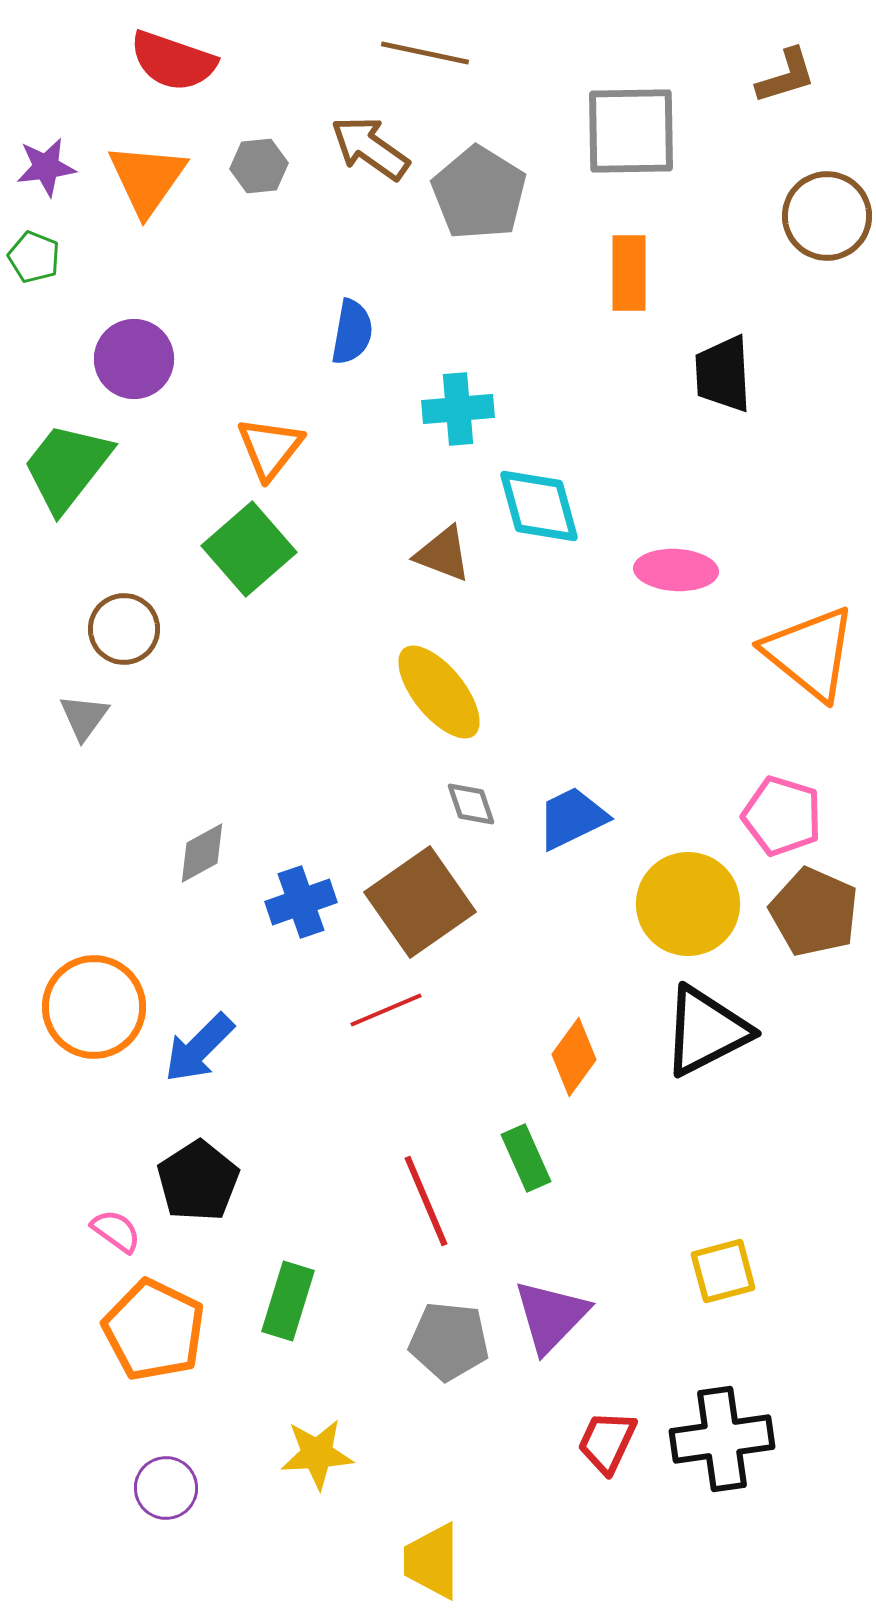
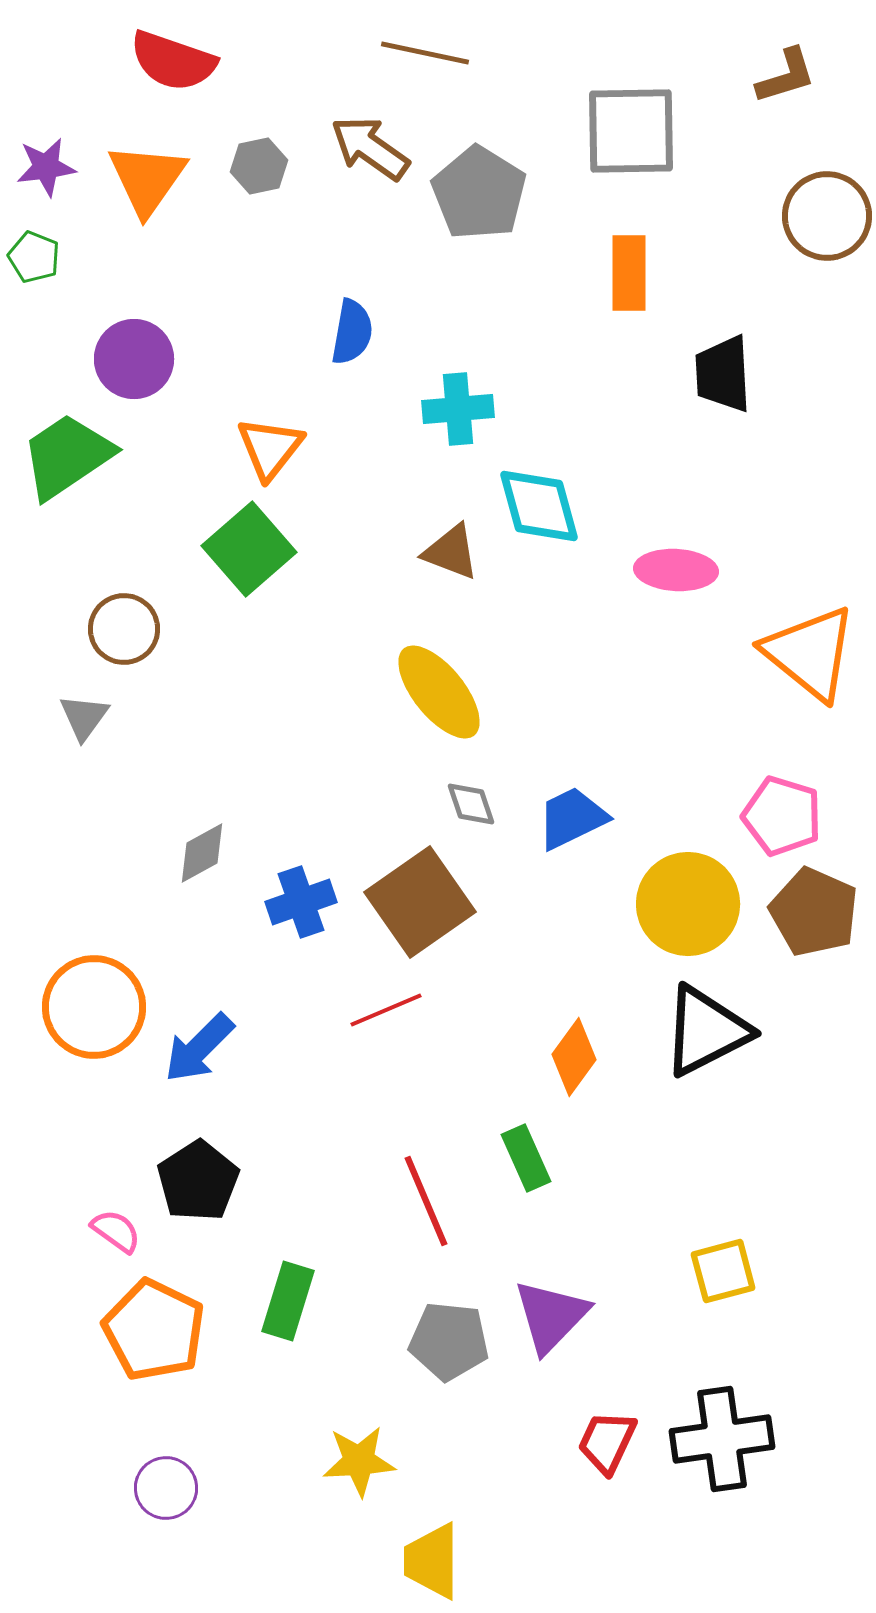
gray hexagon at (259, 166): rotated 6 degrees counterclockwise
green trapezoid at (67, 467): moved 11 px up; rotated 18 degrees clockwise
brown triangle at (443, 554): moved 8 px right, 2 px up
yellow star at (317, 1454): moved 42 px right, 7 px down
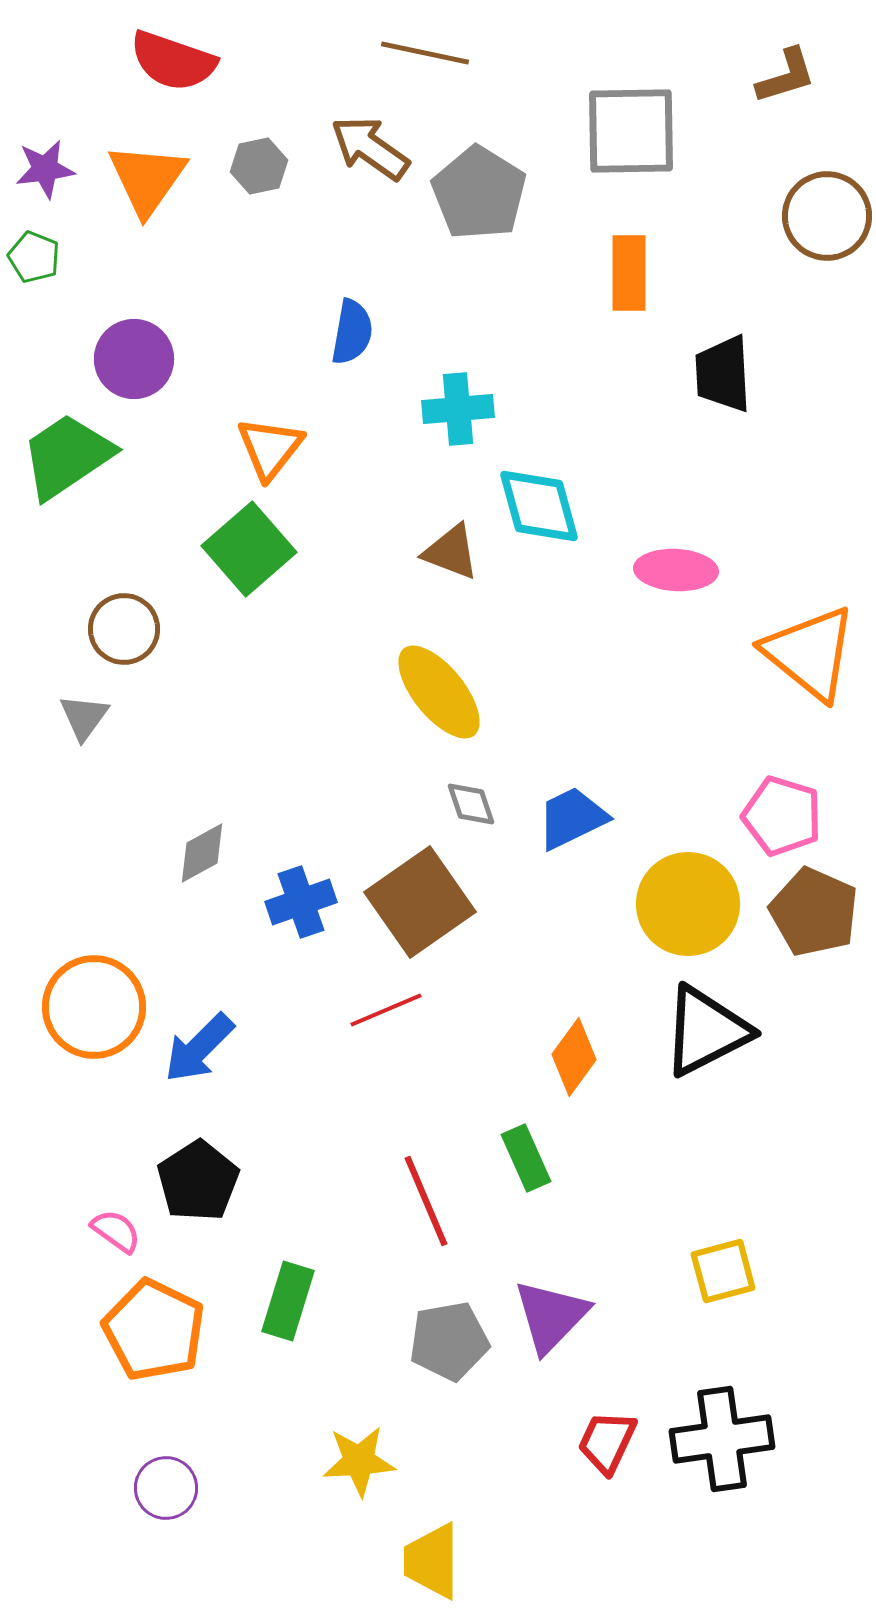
purple star at (46, 167): moved 1 px left, 2 px down
gray pentagon at (449, 1341): rotated 16 degrees counterclockwise
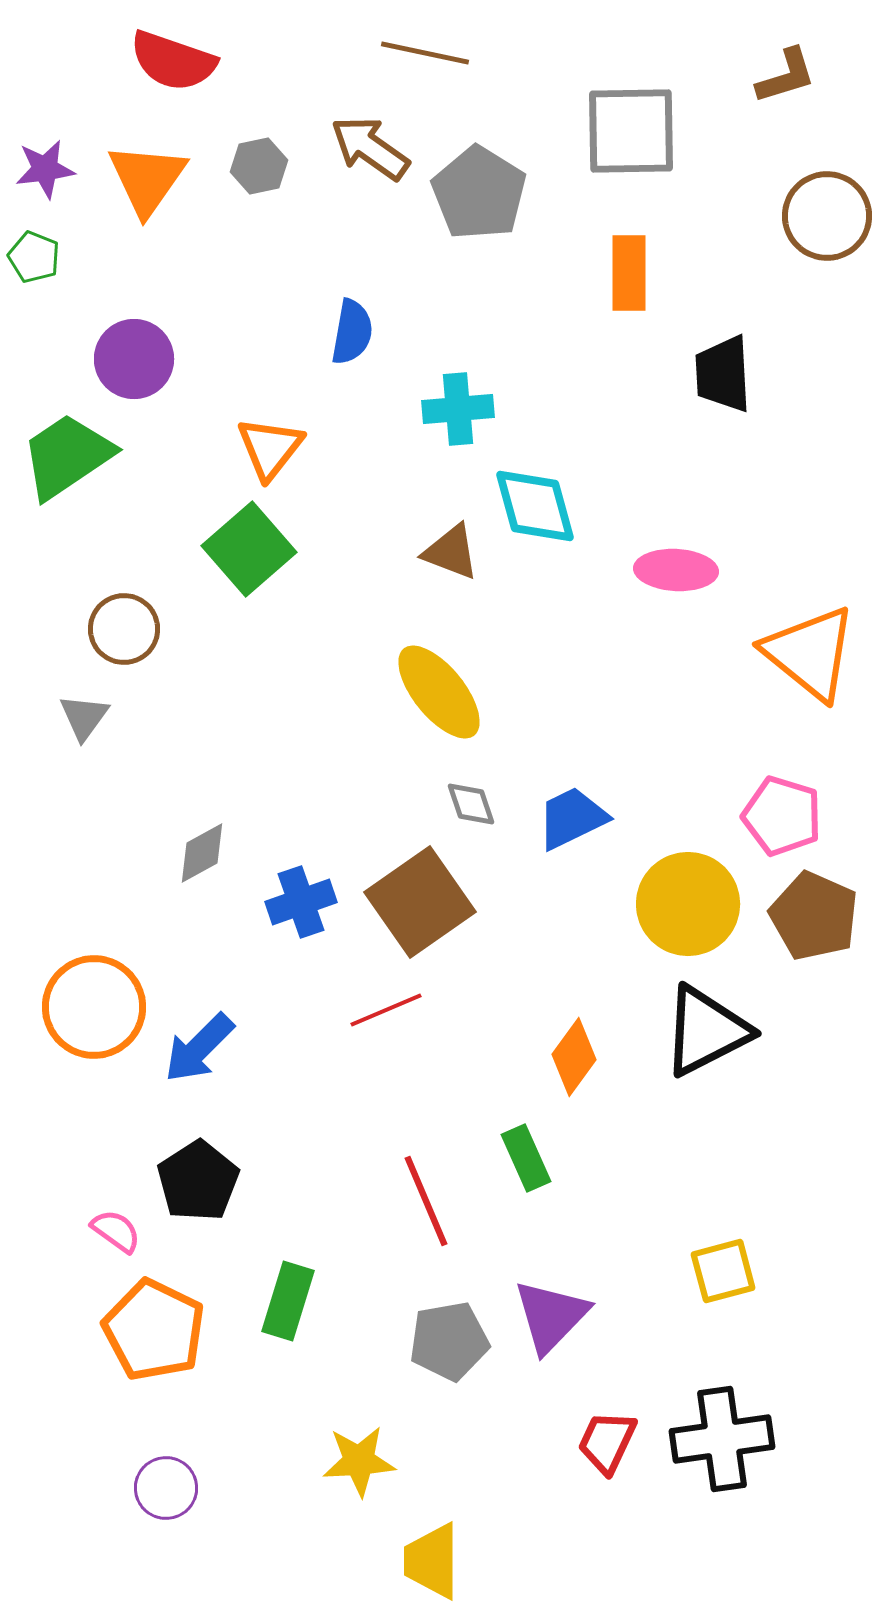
cyan diamond at (539, 506): moved 4 px left
brown pentagon at (814, 912): moved 4 px down
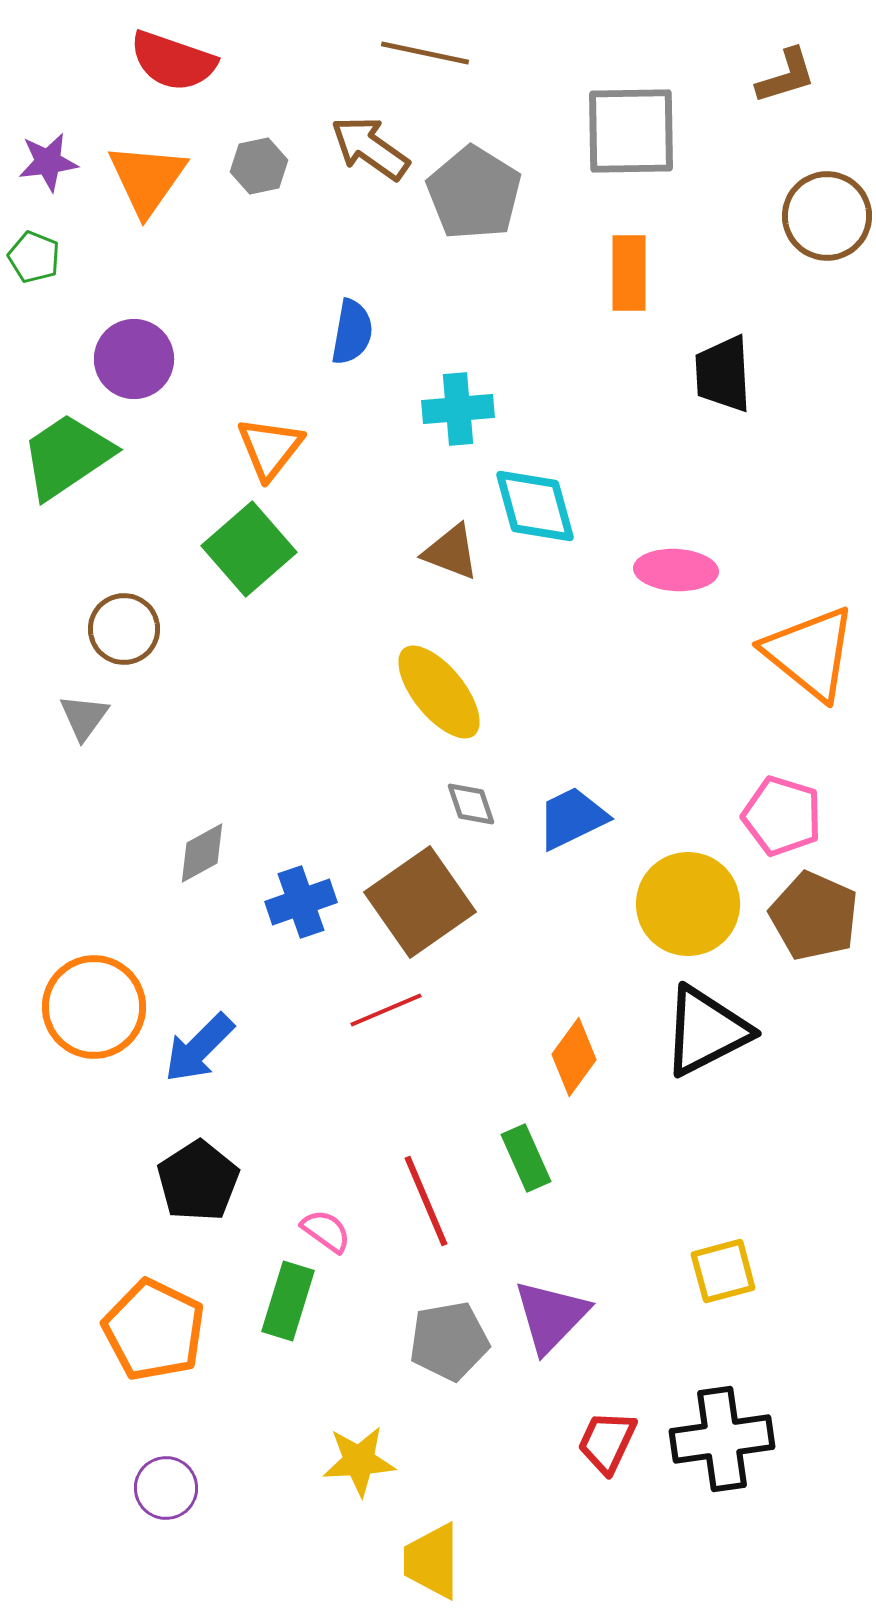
purple star at (45, 169): moved 3 px right, 7 px up
gray pentagon at (479, 193): moved 5 px left
pink semicircle at (116, 1231): moved 210 px right
